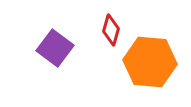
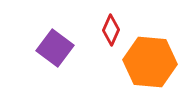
red diamond: rotated 8 degrees clockwise
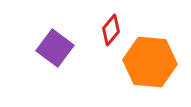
red diamond: rotated 16 degrees clockwise
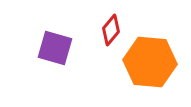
purple square: rotated 21 degrees counterclockwise
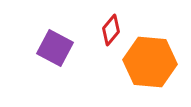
purple square: rotated 12 degrees clockwise
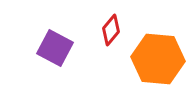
orange hexagon: moved 8 px right, 3 px up
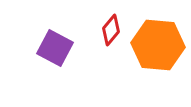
orange hexagon: moved 14 px up
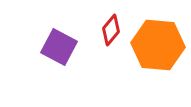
purple square: moved 4 px right, 1 px up
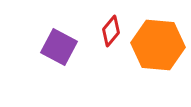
red diamond: moved 1 px down
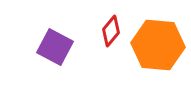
purple square: moved 4 px left
